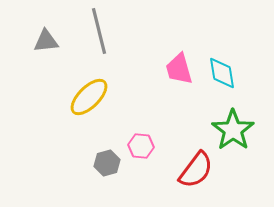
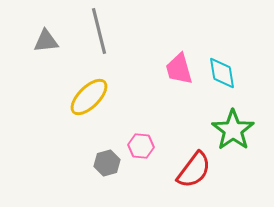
red semicircle: moved 2 px left
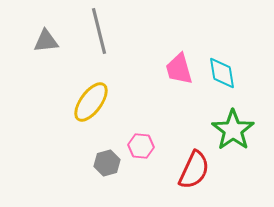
yellow ellipse: moved 2 px right, 5 px down; rotated 9 degrees counterclockwise
red semicircle: rotated 12 degrees counterclockwise
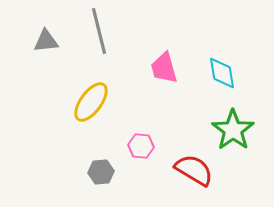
pink trapezoid: moved 15 px left, 1 px up
gray hexagon: moved 6 px left, 9 px down; rotated 10 degrees clockwise
red semicircle: rotated 84 degrees counterclockwise
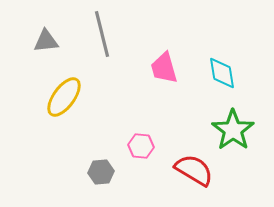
gray line: moved 3 px right, 3 px down
yellow ellipse: moved 27 px left, 5 px up
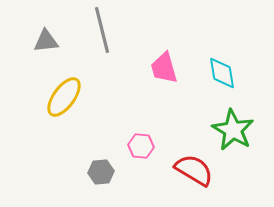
gray line: moved 4 px up
green star: rotated 6 degrees counterclockwise
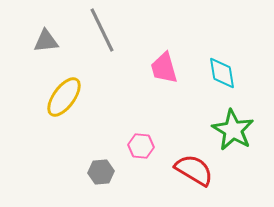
gray line: rotated 12 degrees counterclockwise
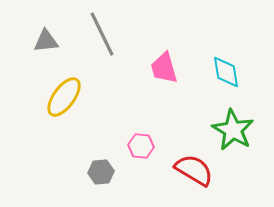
gray line: moved 4 px down
cyan diamond: moved 4 px right, 1 px up
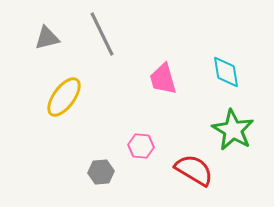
gray triangle: moved 1 px right, 3 px up; rotated 8 degrees counterclockwise
pink trapezoid: moved 1 px left, 11 px down
